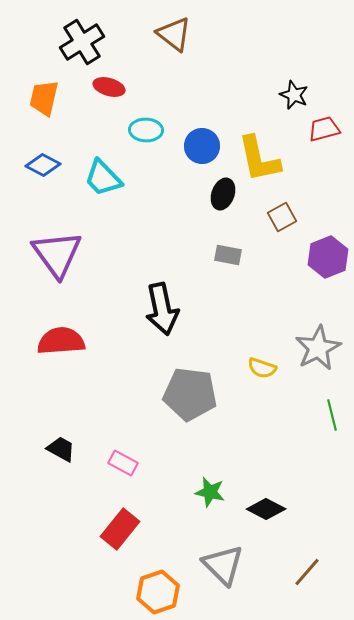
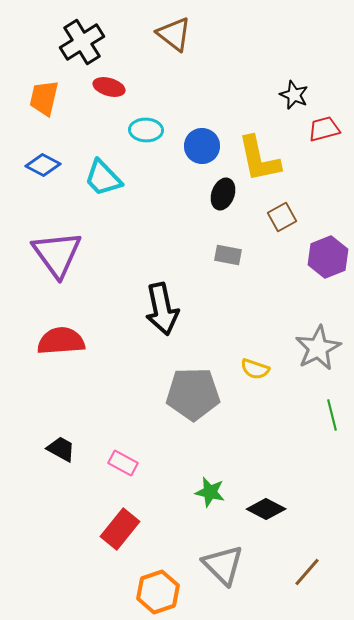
yellow semicircle: moved 7 px left, 1 px down
gray pentagon: moved 3 px right; rotated 8 degrees counterclockwise
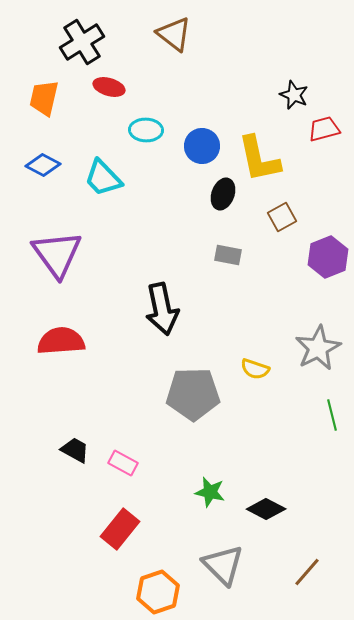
black trapezoid: moved 14 px right, 1 px down
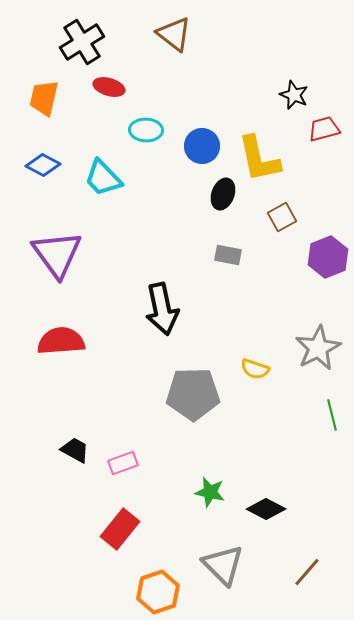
pink rectangle: rotated 48 degrees counterclockwise
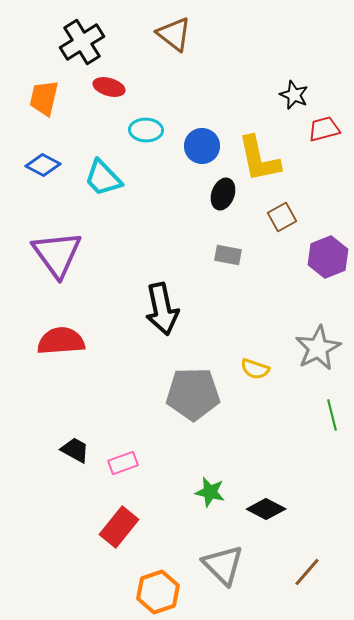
red rectangle: moved 1 px left, 2 px up
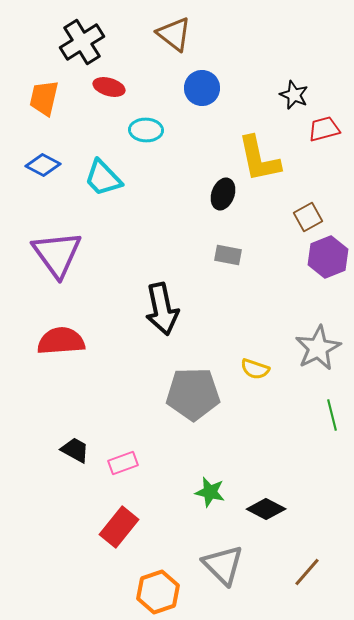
blue circle: moved 58 px up
brown square: moved 26 px right
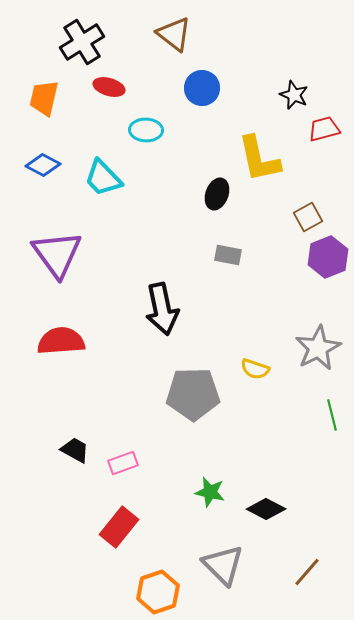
black ellipse: moved 6 px left
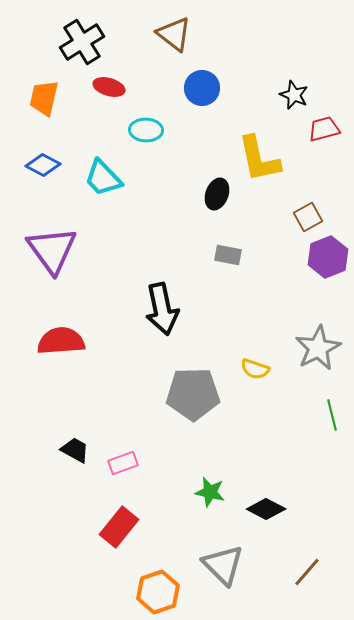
purple triangle: moved 5 px left, 4 px up
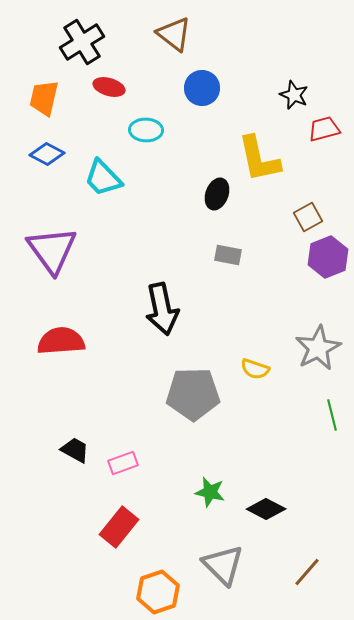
blue diamond: moved 4 px right, 11 px up
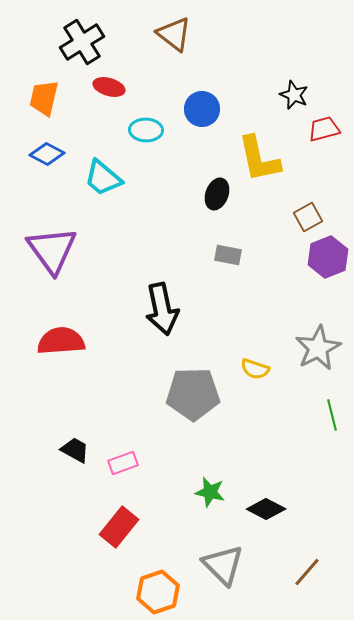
blue circle: moved 21 px down
cyan trapezoid: rotated 6 degrees counterclockwise
